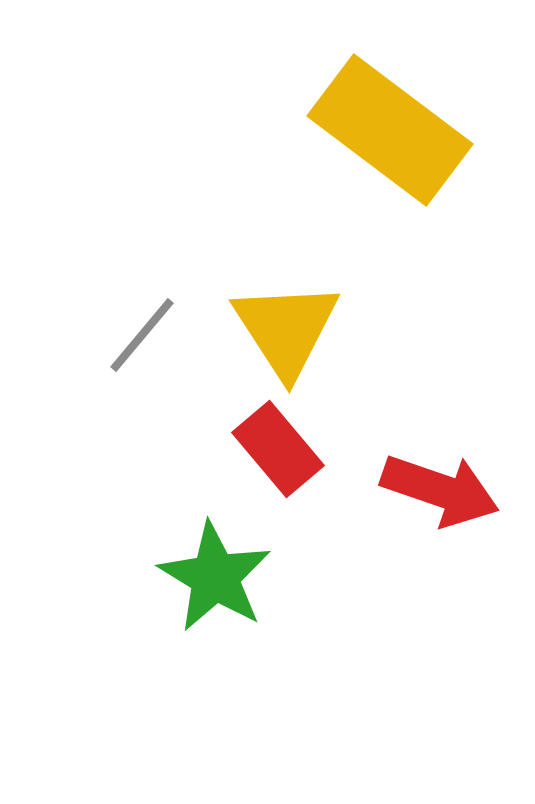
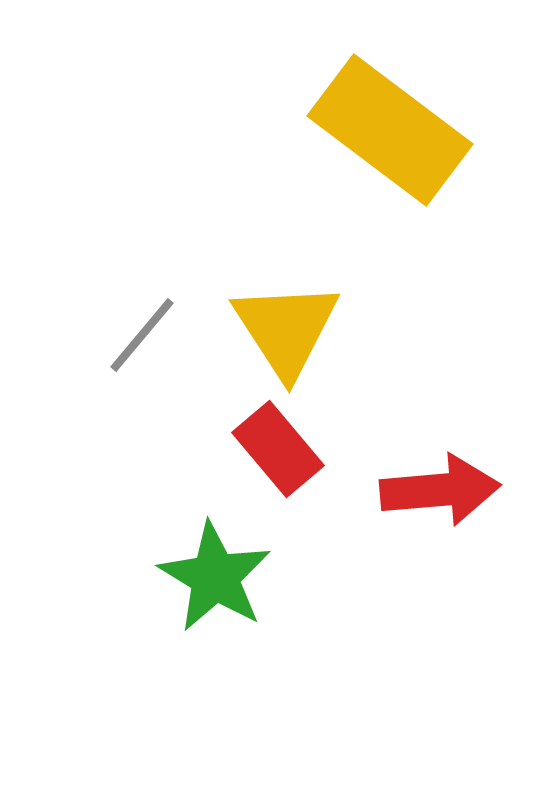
red arrow: rotated 24 degrees counterclockwise
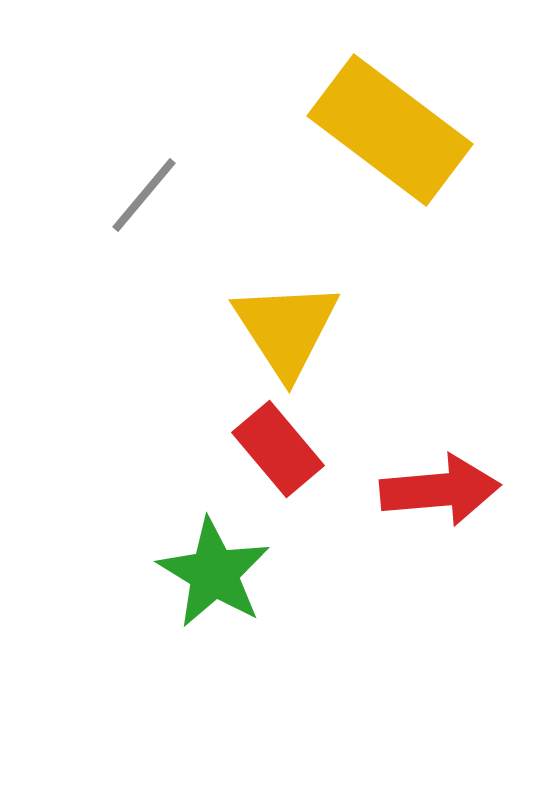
gray line: moved 2 px right, 140 px up
green star: moved 1 px left, 4 px up
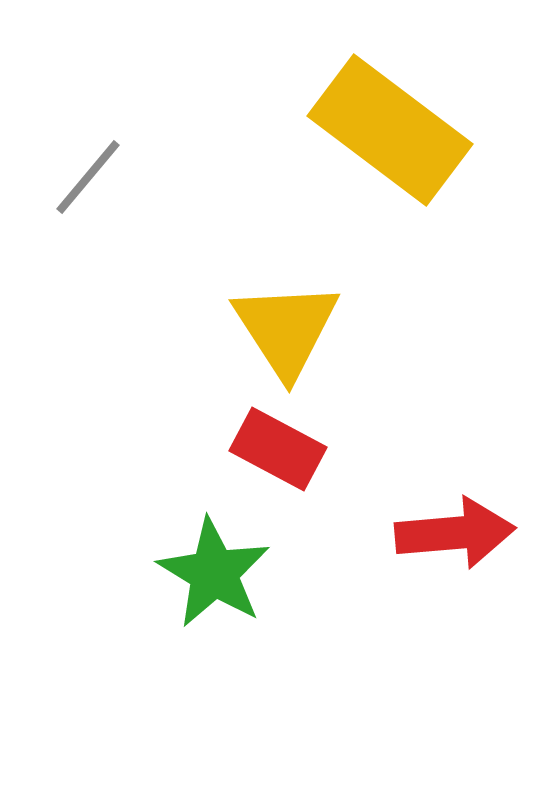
gray line: moved 56 px left, 18 px up
red rectangle: rotated 22 degrees counterclockwise
red arrow: moved 15 px right, 43 px down
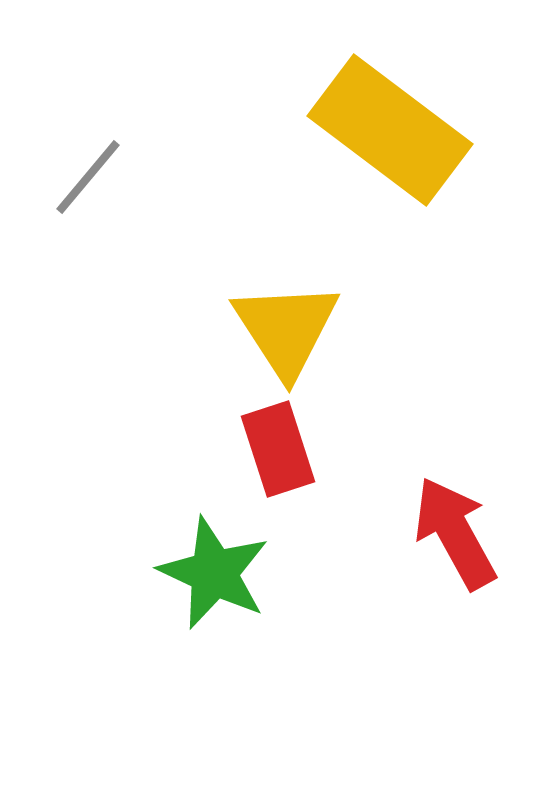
red rectangle: rotated 44 degrees clockwise
red arrow: rotated 114 degrees counterclockwise
green star: rotated 6 degrees counterclockwise
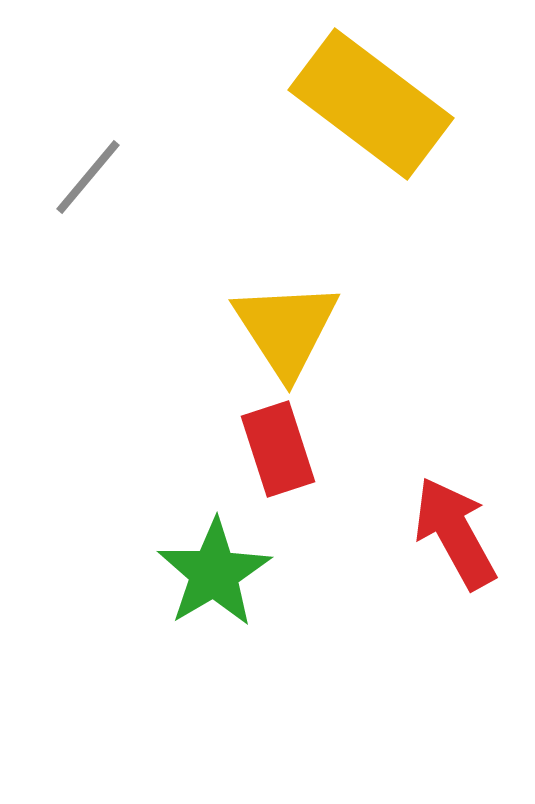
yellow rectangle: moved 19 px left, 26 px up
green star: rotated 16 degrees clockwise
